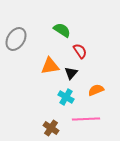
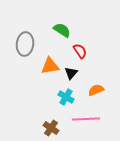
gray ellipse: moved 9 px right, 5 px down; rotated 25 degrees counterclockwise
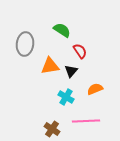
black triangle: moved 2 px up
orange semicircle: moved 1 px left, 1 px up
pink line: moved 2 px down
brown cross: moved 1 px right, 1 px down
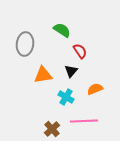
orange triangle: moved 7 px left, 9 px down
pink line: moved 2 px left
brown cross: rotated 14 degrees clockwise
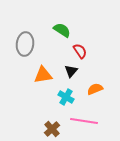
pink line: rotated 12 degrees clockwise
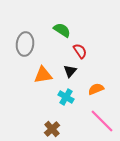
black triangle: moved 1 px left
orange semicircle: moved 1 px right
pink line: moved 18 px right; rotated 36 degrees clockwise
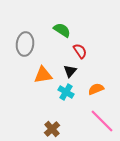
cyan cross: moved 5 px up
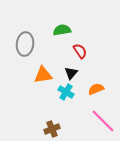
green semicircle: rotated 42 degrees counterclockwise
black triangle: moved 1 px right, 2 px down
pink line: moved 1 px right
brown cross: rotated 21 degrees clockwise
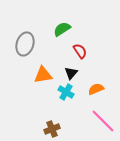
green semicircle: moved 1 px up; rotated 24 degrees counterclockwise
gray ellipse: rotated 10 degrees clockwise
